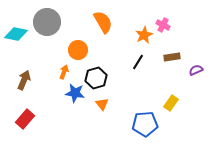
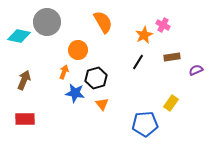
cyan diamond: moved 3 px right, 2 px down
red rectangle: rotated 48 degrees clockwise
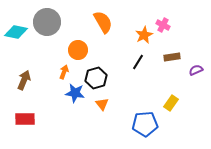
cyan diamond: moved 3 px left, 4 px up
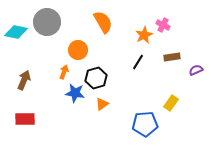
orange triangle: rotated 32 degrees clockwise
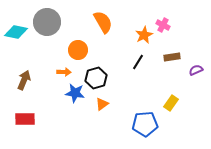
orange arrow: rotated 72 degrees clockwise
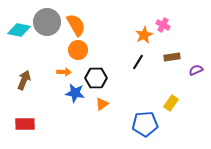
orange semicircle: moved 27 px left, 3 px down
cyan diamond: moved 3 px right, 2 px up
black hexagon: rotated 15 degrees clockwise
red rectangle: moved 5 px down
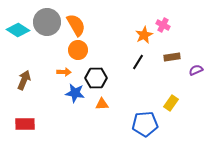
cyan diamond: moved 1 px left; rotated 20 degrees clockwise
orange triangle: rotated 32 degrees clockwise
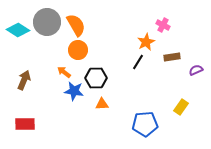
orange star: moved 2 px right, 7 px down
orange arrow: rotated 144 degrees counterclockwise
blue star: moved 1 px left, 2 px up
yellow rectangle: moved 10 px right, 4 px down
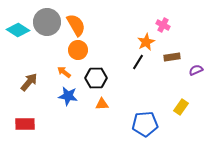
brown arrow: moved 5 px right, 2 px down; rotated 18 degrees clockwise
blue star: moved 6 px left, 5 px down
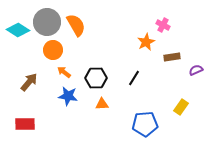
orange circle: moved 25 px left
black line: moved 4 px left, 16 px down
